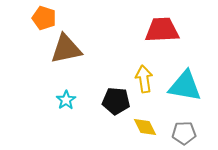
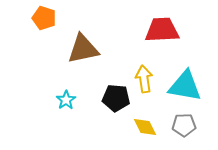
brown triangle: moved 17 px right
black pentagon: moved 3 px up
gray pentagon: moved 8 px up
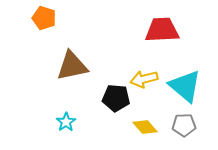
brown triangle: moved 11 px left, 17 px down
yellow arrow: rotated 96 degrees counterclockwise
cyan triangle: rotated 30 degrees clockwise
cyan star: moved 22 px down
yellow diamond: rotated 15 degrees counterclockwise
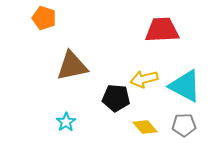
cyan triangle: rotated 12 degrees counterclockwise
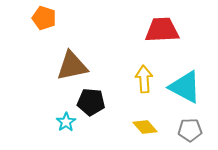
yellow arrow: rotated 100 degrees clockwise
cyan triangle: moved 1 px down
black pentagon: moved 25 px left, 4 px down
gray pentagon: moved 6 px right, 5 px down
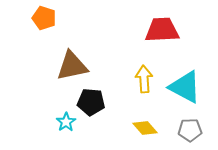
yellow diamond: moved 1 px down
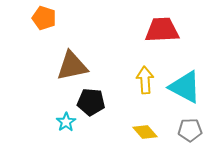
yellow arrow: moved 1 px right, 1 px down
yellow diamond: moved 4 px down
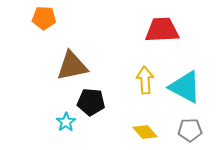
orange pentagon: rotated 15 degrees counterclockwise
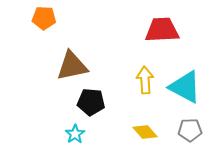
cyan star: moved 9 px right, 12 px down
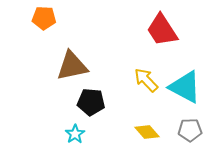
red trapezoid: rotated 120 degrees counterclockwise
yellow arrow: moved 1 px right; rotated 40 degrees counterclockwise
yellow diamond: moved 2 px right
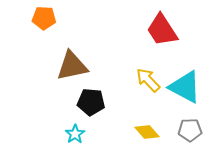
yellow arrow: moved 2 px right
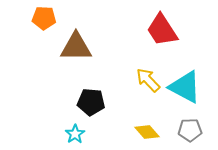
brown triangle: moved 4 px right, 19 px up; rotated 12 degrees clockwise
